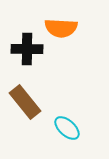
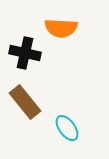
black cross: moved 2 px left, 4 px down; rotated 12 degrees clockwise
cyan ellipse: rotated 12 degrees clockwise
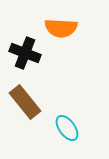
black cross: rotated 8 degrees clockwise
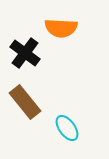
black cross: rotated 16 degrees clockwise
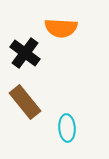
cyan ellipse: rotated 32 degrees clockwise
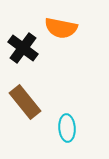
orange semicircle: rotated 8 degrees clockwise
black cross: moved 2 px left, 5 px up
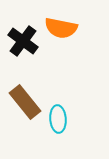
black cross: moved 7 px up
cyan ellipse: moved 9 px left, 9 px up
